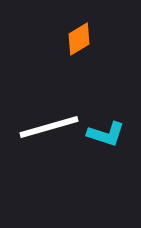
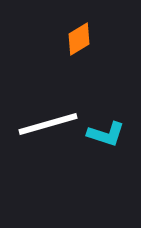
white line: moved 1 px left, 3 px up
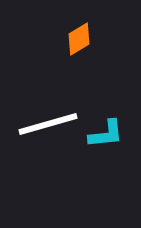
cyan L-shape: rotated 24 degrees counterclockwise
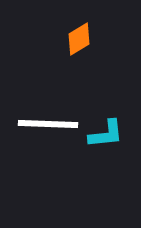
white line: rotated 18 degrees clockwise
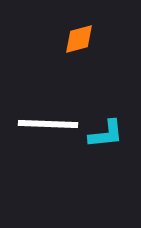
orange diamond: rotated 16 degrees clockwise
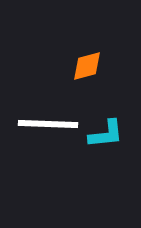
orange diamond: moved 8 px right, 27 px down
